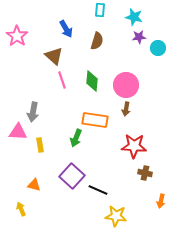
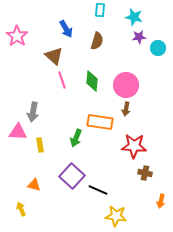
orange rectangle: moved 5 px right, 2 px down
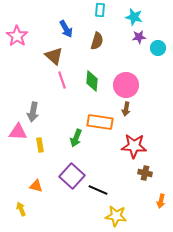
orange triangle: moved 2 px right, 1 px down
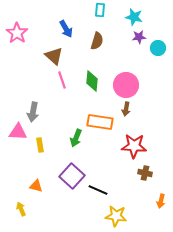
pink star: moved 3 px up
